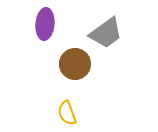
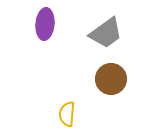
brown circle: moved 36 px right, 15 px down
yellow semicircle: moved 1 px down; rotated 25 degrees clockwise
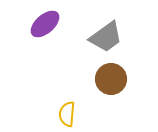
purple ellipse: rotated 44 degrees clockwise
gray trapezoid: moved 4 px down
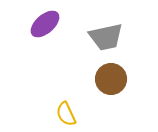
gray trapezoid: rotated 24 degrees clockwise
yellow semicircle: moved 1 px left; rotated 30 degrees counterclockwise
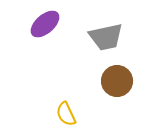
brown circle: moved 6 px right, 2 px down
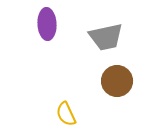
purple ellipse: moved 2 px right; rotated 52 degrees counterclockwise
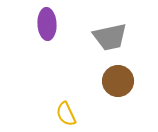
gray trapezoid: moved 4 px right
brown circle: moved 1 px right
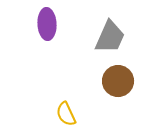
gray trapezoid: rotated 54 degrees counterclockwise
